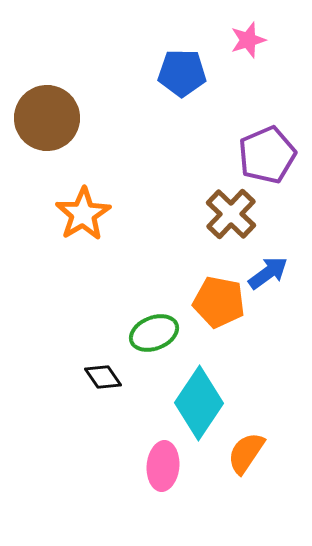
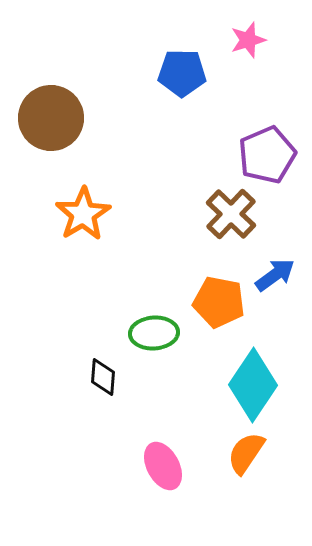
brown circle: moved 4 px right
blue arrow: moved 7 px right, 2 px down
green ellipse: rotated 18 degrees clockwise
black diamond: rotated 39 degrees clockwise
cyan diamond: moved 54 px right, 18 px up
pink ellipse: rotated 33 degrees counterclockwise
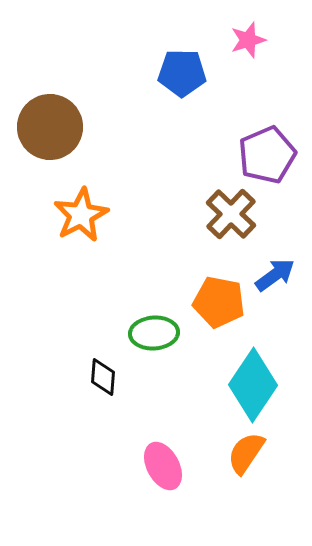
brown circle: moved 1 px left, 9 px down
orange star: moved 2 px left, 1 px down; rotated 4 degrees clockwise
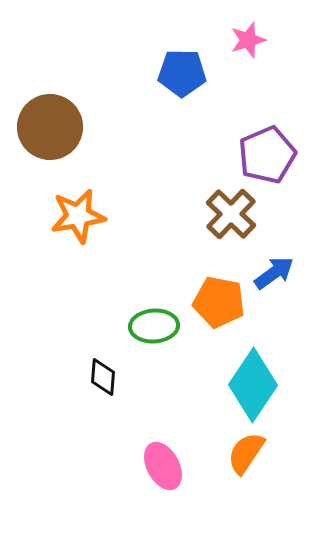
orange star: moved 3 px left, 1 px down; rotated 18 degrees clockwise
blue arrow: moved 1 px left, 2 px up
green ellipse: moved 7 px up
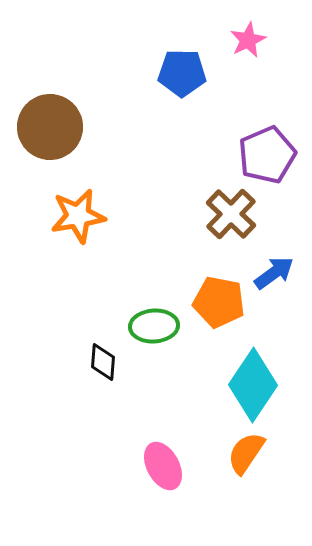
pink star: rotated 9 degrees counterclockwise
black diamond: moved 15 px up
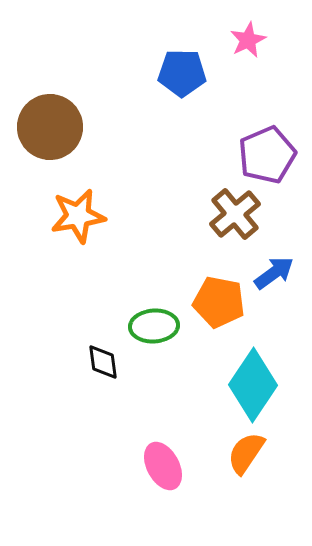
brown cross: moved 4 px right; rotated 6 degrees clockwise
black diamond: rotated 12 degrees counterclockwise
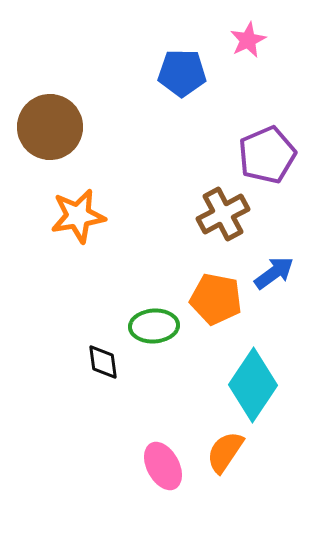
brown cross: moved 12 px left; rotated 12 degrees clockwise
orange pentagon: moved 3 px left, 3 px up
orange semicircle: moved 21 px left, 1 px up
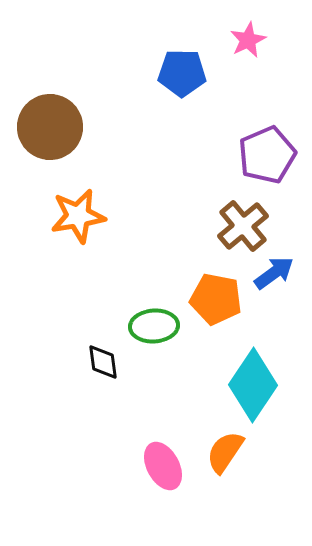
brown cross: moved 20 px right, 12 px down; rotated 12 degrees counterclockwise
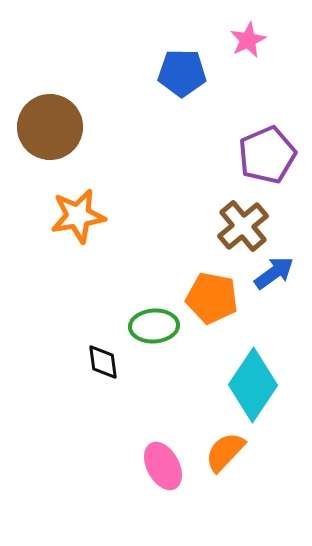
orange pentagon: moved 4 px left, 1 px up
orange semicircle: rotated 9 degrees clockwise
